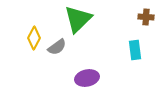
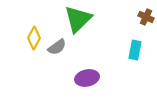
brown cross: rotated 21 degrees clockwise
cyan rectangle: rotated 18 degrees clockwise
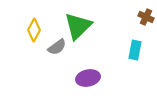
green triangle: moved 7 px down
yellow diamond: moved 8 px up
purple ellipse: moved 1 px right
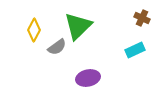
brown cross: moved 4 px left, 1 px down
cyan rectangle: rotated 54 degrees clockwise
